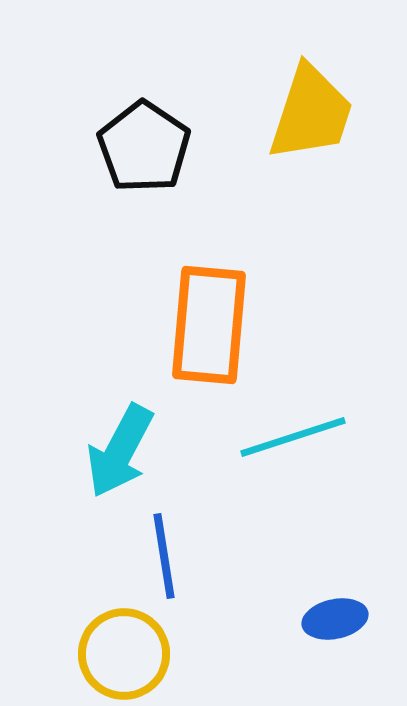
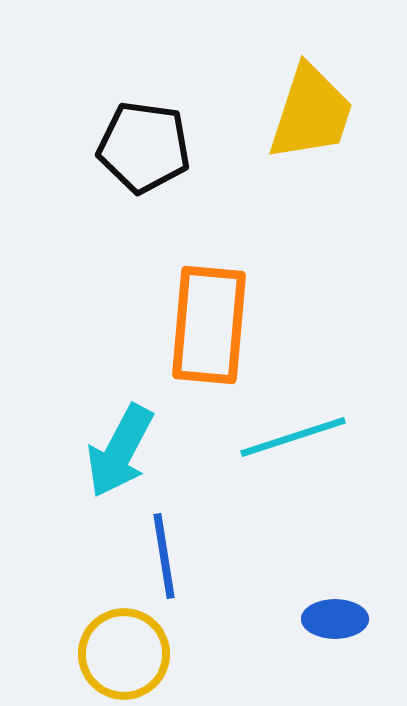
black pentagon: rotated 26 degrees counterclockwise
blue ellipse: rotated 12 degrees clockwise
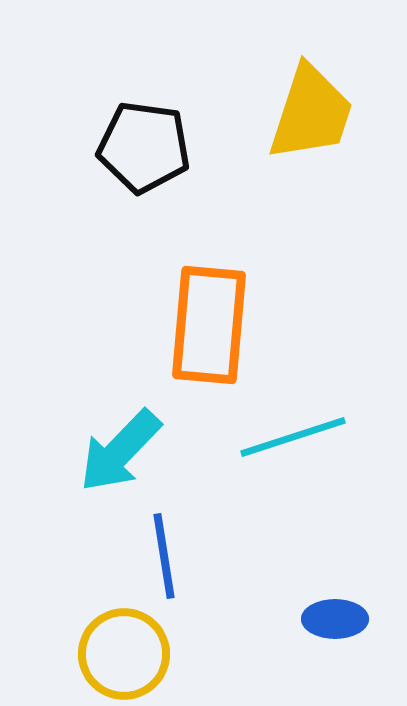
cyan arrow: rotated 16 degrees clockwise
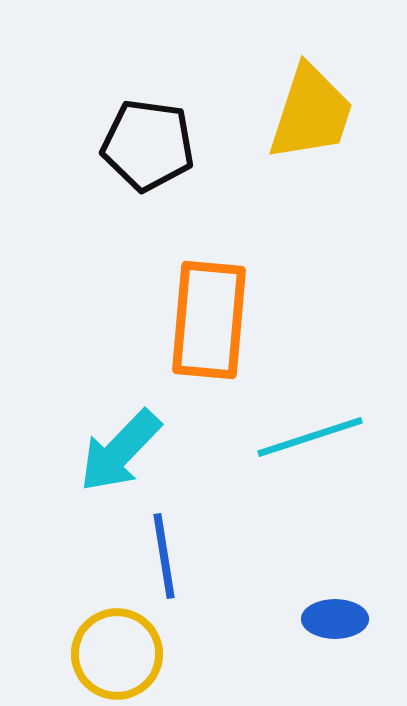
black pentagon: moved 4 px right, 2 px up
orange rectangle: moved 5 px up
cyan line: moved 17 px right
yellow circle: moved 7 px left
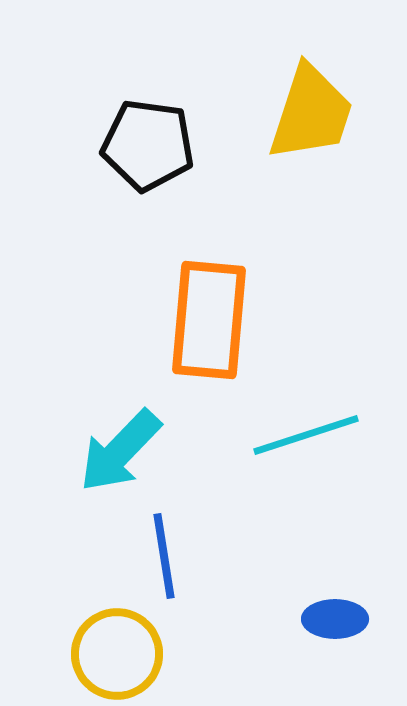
cyan line: moved 4 px left, 2 px up
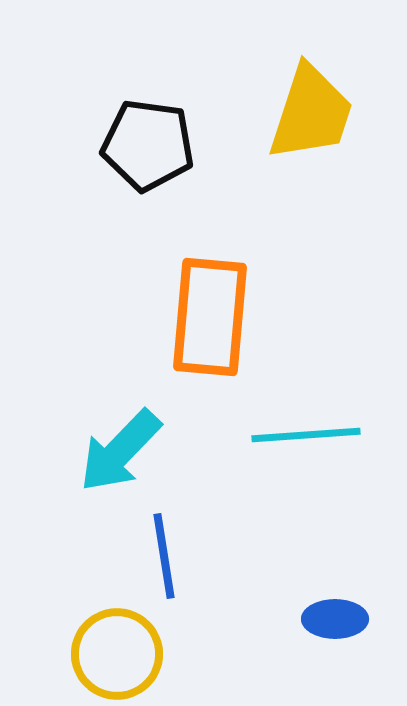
orange rectangle: moved 1 px right, 3 px up
cyan line: rotated 14 degrees clockwise
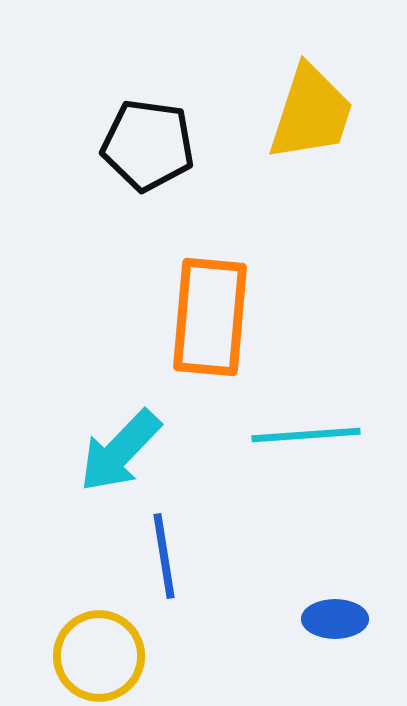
yellow circle: moved 18 px left, 2 px down
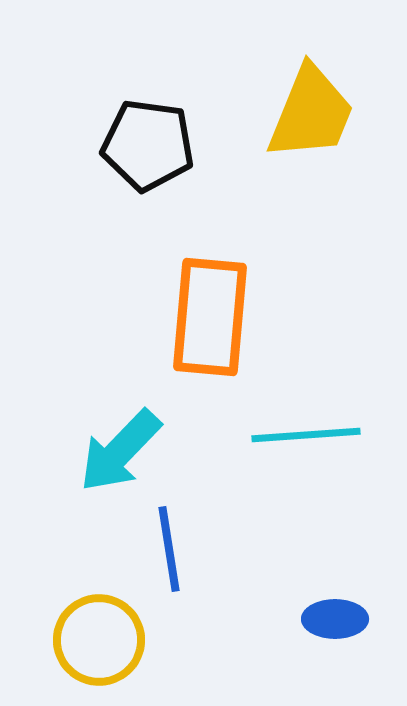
yellow trapezoid: rotated 4 degrees clockwise
blue line: moved 5 px right, 7 px up
yellow circle: moved 16 px up
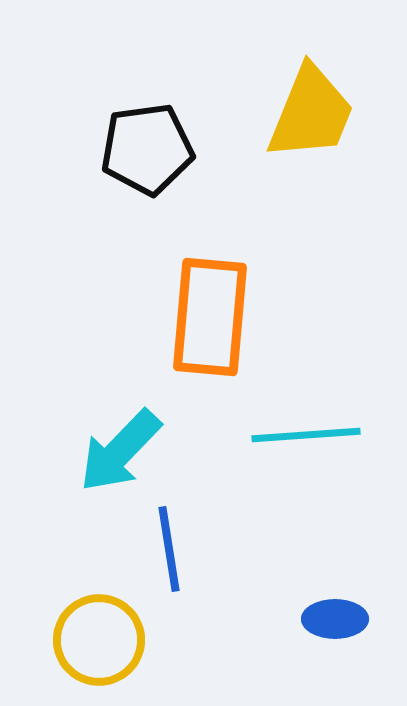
black pentagon: moved 1 px left, 4 px down; rotated 16 degrees counterclockwise
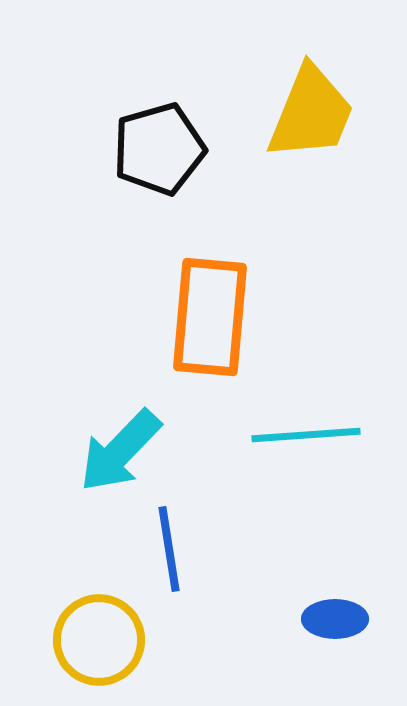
black pentagon: moved 12 px right; rotated 8 degrees counterclockwise
